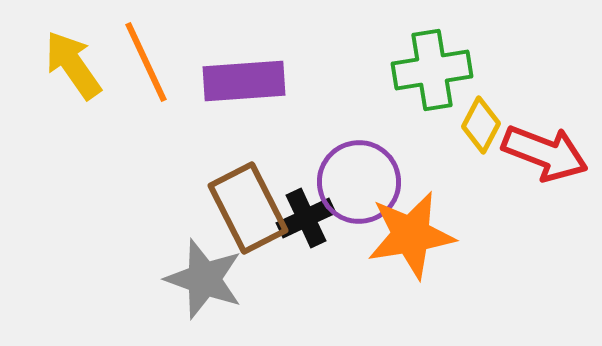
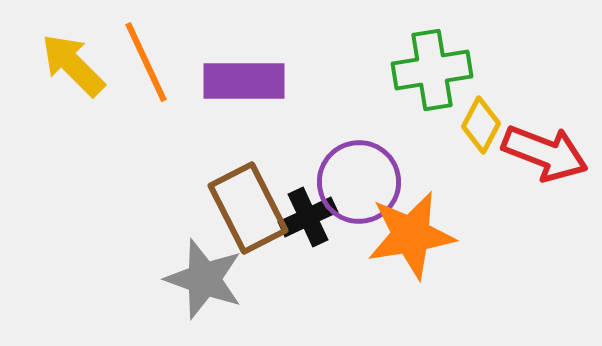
yellow arrow: rotated 10 degrees counterclockwise
purple rectangle: rotated 4 degrees clockwise
black cross: moved 2 px right, 1 px up
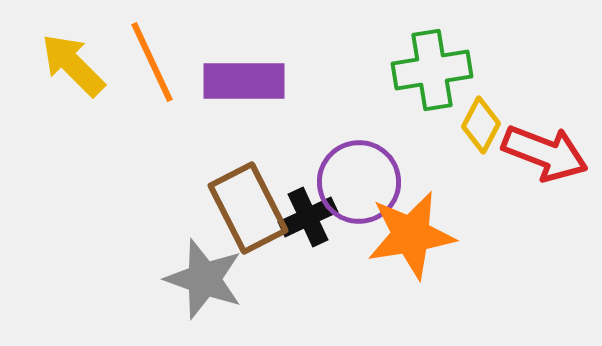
orange line: moved 6 px right
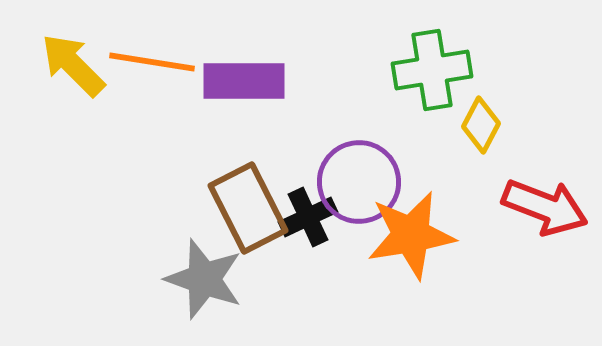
orange line: rotated 56 degrees counterclockwise
red arrow: moved 54 px down
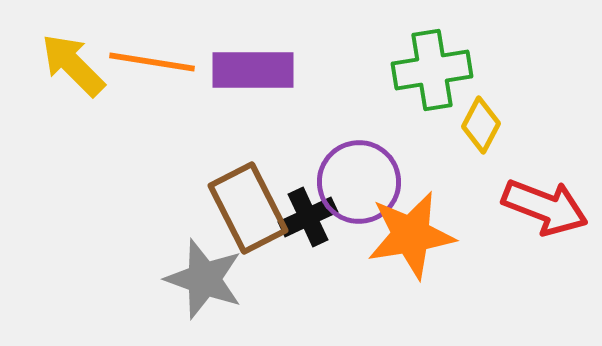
purple rectangle: moved 9 px right, 11 px up
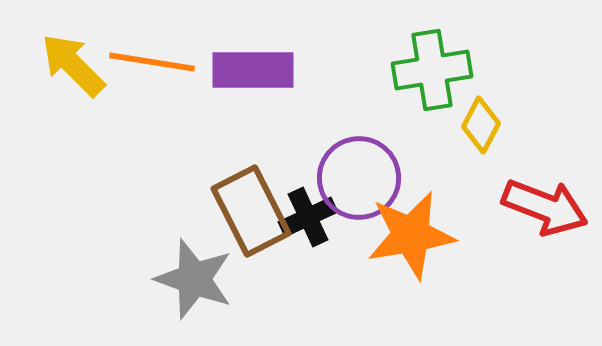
purple circle: moved 4 px up
brown rectangle: moved 3 px right, 3 px down
gray star: moved 10 px left
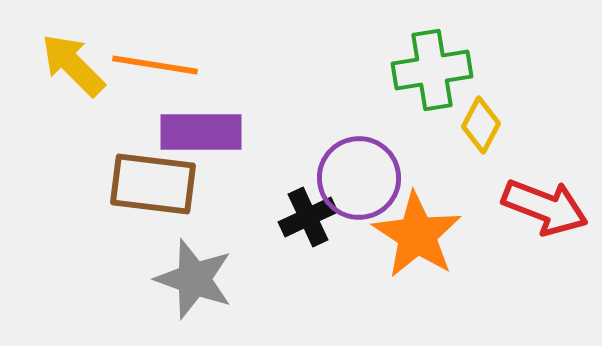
orange line: moved 3 px right, 3 px down
purple rectangle: moved 52 px left, 62 px down
brown rectangle: moved 98 px left, 27 px up; rotated 56 degrees counterclockwise
orange star: moved 6 px right; rotated 30 degrees counterclockwise
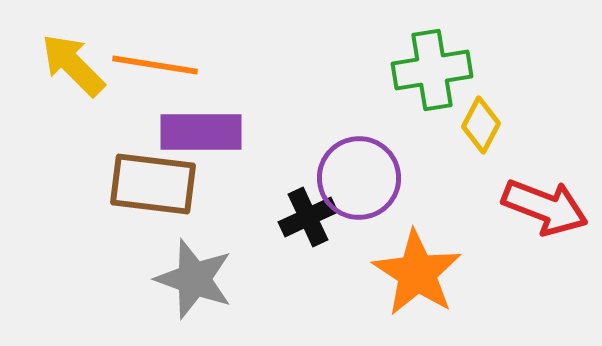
orange star: moved 38 px down
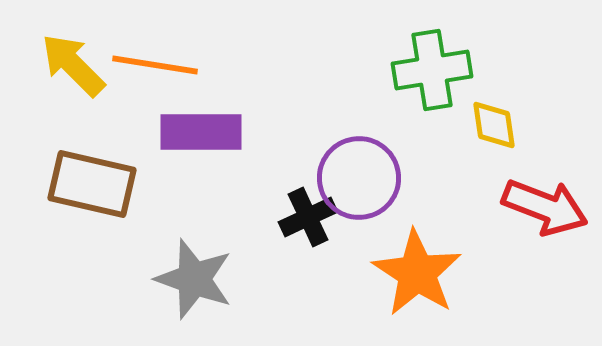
yellow diamond: moved 13 px right; rotated 36 degrees counterclockwise
brown rectangle: moved 61 px left; rotated 6 degrees clockwise
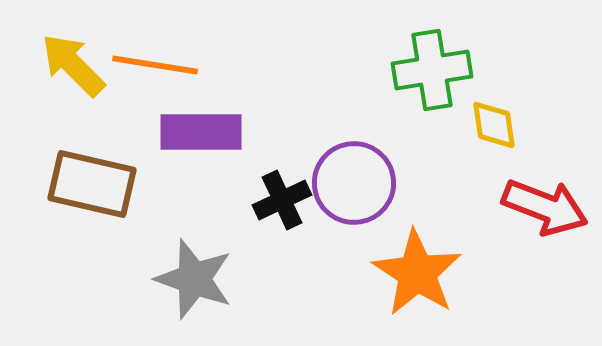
purple circle: moved 5 px left, 5 px down
black cross: moved 26 px left, 17 px up
